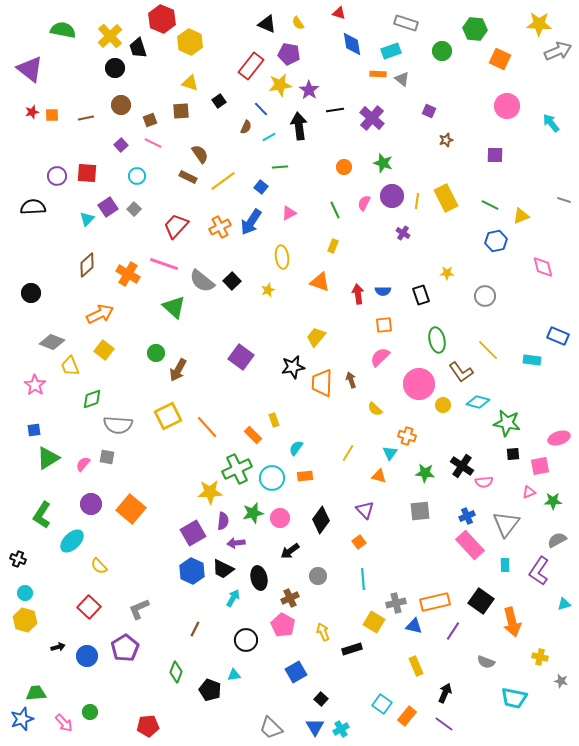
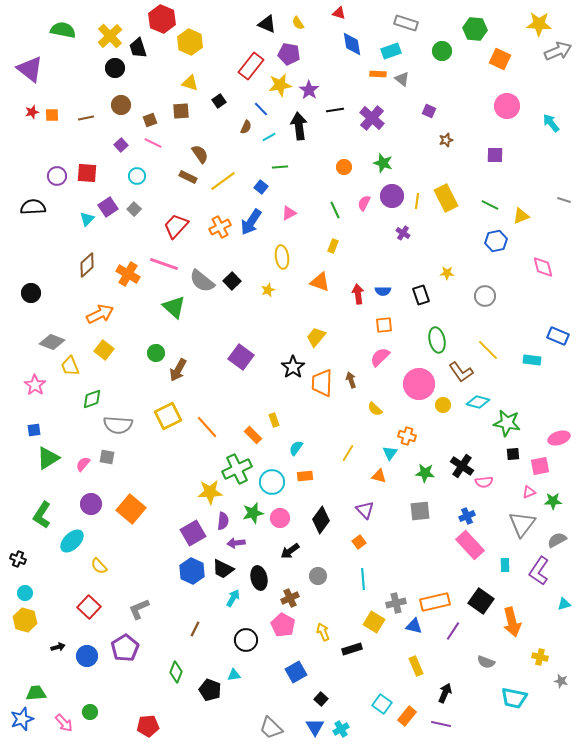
black star at (293, 367): rotated 25 degrees counterclockwise
cyan circle at (272, 478): moved 4 px down
gray triangle at (506, 524): moved 16 px right
purple line at (444, 724): moved 3 px left; rotated 24 degrees counterclockwise
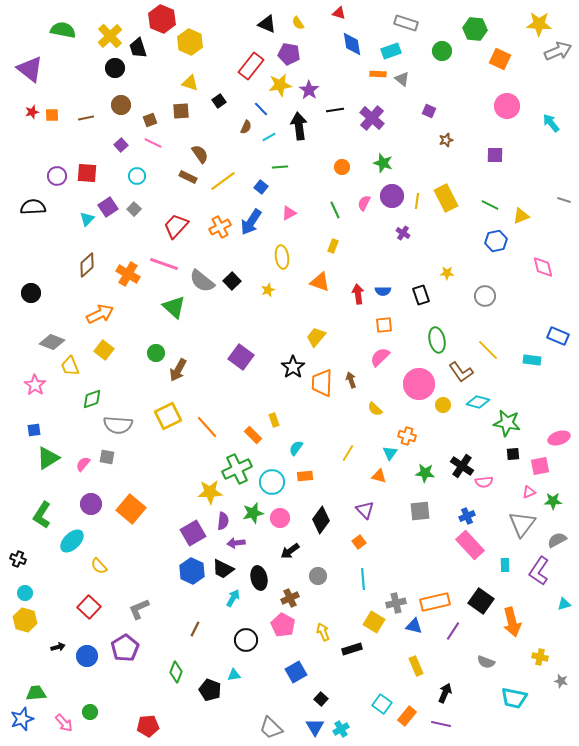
orange circle at (344, 167): moved 2 px left
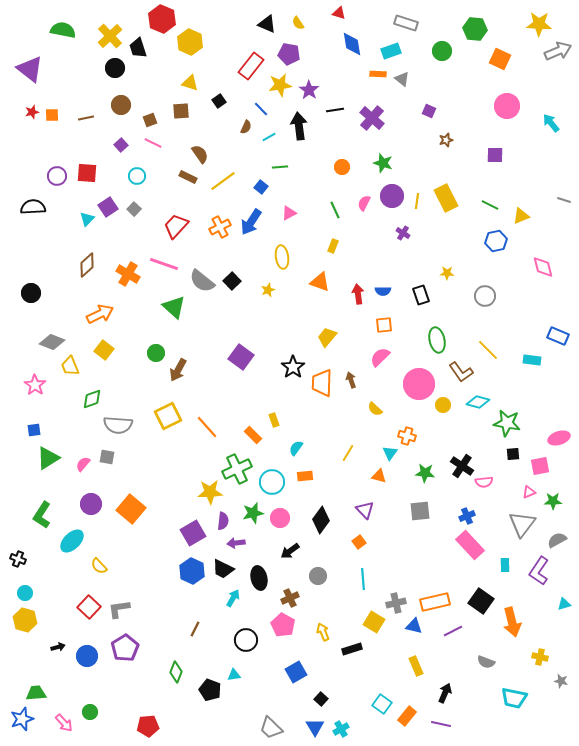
yellow trapezoid at (316, 337): moved 11 px right
gray L-shape at (139, 609): moved 20 px left; rotated 15 degrees clockwise
purple line at (453, 631): rotated 30 degrees clockwise
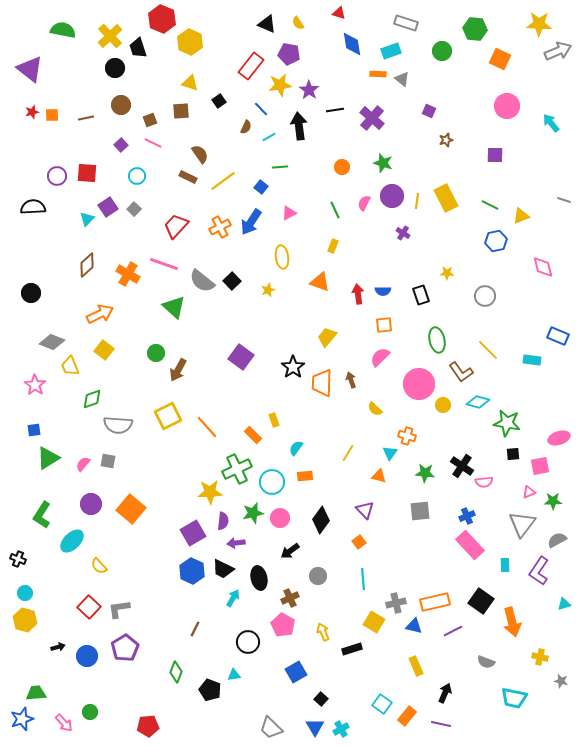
gray square at (107, 457): moved 1 px right, 4 px down
black circle at (246, 640): moved 2 px right, 2 px down
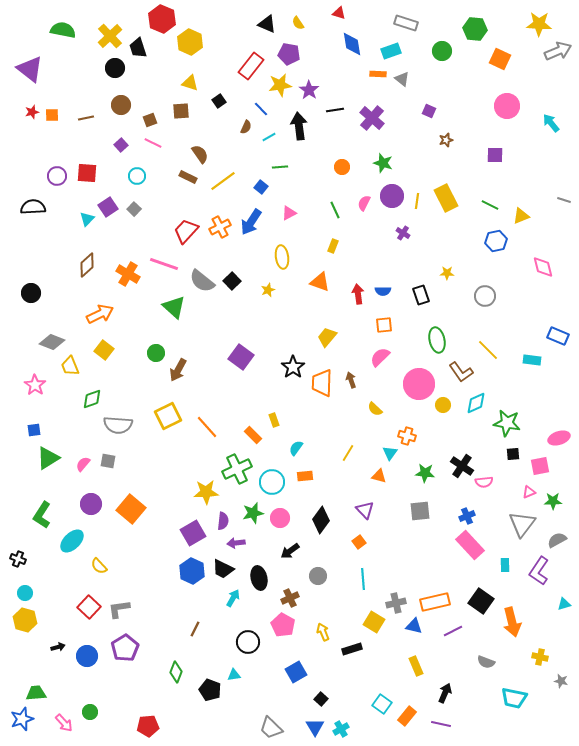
red trapezoid at (176, 226): moved 10 px right, 5 px down
cyan diamond at (478, 402): moved 2 px left, 1 px down; rotated 40 degrees counterclockwise
yellow star at (210, 492): moved 4 px left
